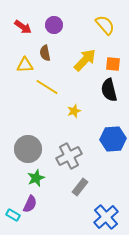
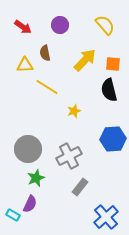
purple circle: moved 6 px right
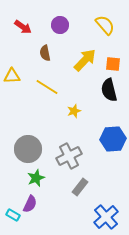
yellow triangle: moved 13 px left, 11 px down
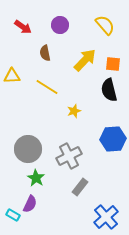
green star: rotated 18 degrees counterclockwise
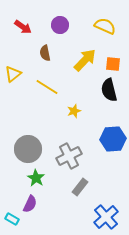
yellow semicircle: moved 1 px down; rotated 25 degrees counterclockwise
yellow triangle: moved 1 px right, 2 px up; rotated 36 degrees counterclockwise
cyan rectangle: moved 1 px left, 4 px down
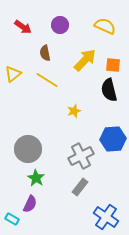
orange square: moved 1 px down
yellow line: moved 7 px up
gray cross: moved 12 px right
blue cross: rotated 15 degrees counterclockwise
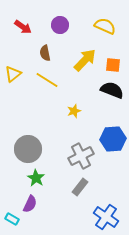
black semicircle: moved 3 px right; rotated 125 degrees clockwise
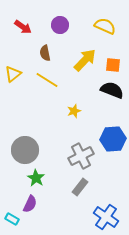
gray circle: moved 3 px left, 1 px down
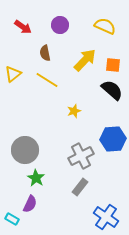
black semicircle: rotated 20 degrees clockwise
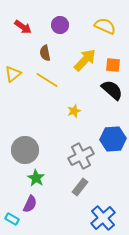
blue cross: moved 3 px left, 1 px down; rotated 15 degrees clockwise
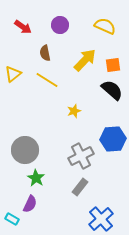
orange square: rotated 14 degrees counterclockwise
blue cross: moved 2 px left, 1 px down
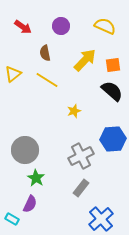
purple circle: moved 1 px right, 1 px down
black semicircle: moved 1 px down
gray rectangle: moved 1 px right, 1 px down
